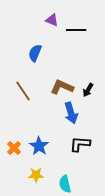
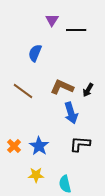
purple triangle: rotated 40 degrees clockwise
brown line: rotated 20 degrees counterclockwise
orange cross: moved 2 px up
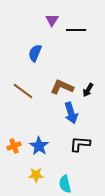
orange cross: rotated 24 degrees clockwise
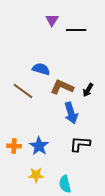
blue semicircle: moved 6 px right, 16 px down; rotated 84 degrees clockwise
orange cross: rotated 24 degrees clockwise
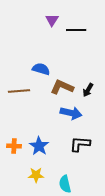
brown line: moved 4 px left; rotated 40 degrees counterclockwise
blue arrow: rotated 60 degrees counterclockwise
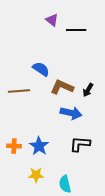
purple triangle: rotated 24 degrees counterclockwise
blue semicircle: rotated 18 degrees clockwise
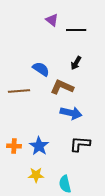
black arrow: moved 12 px left, 27 px up
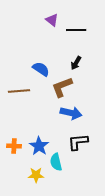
brown L-shape: rotated 45 degrees counterclockwise
black L-shape: moved 2 px left, 2 px up; rotated 10 degrees counterclockwise
cyan semicircle: moved 9 px left, 22 px up
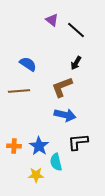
black line: rotated 42 degrees clockwise
blue semicircle: moved 13 px left, 5 px up
blue arrow: moved 6 px left, 2 px down
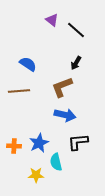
blue star: moved 3 px up; rotated 12 degrees clockwise
